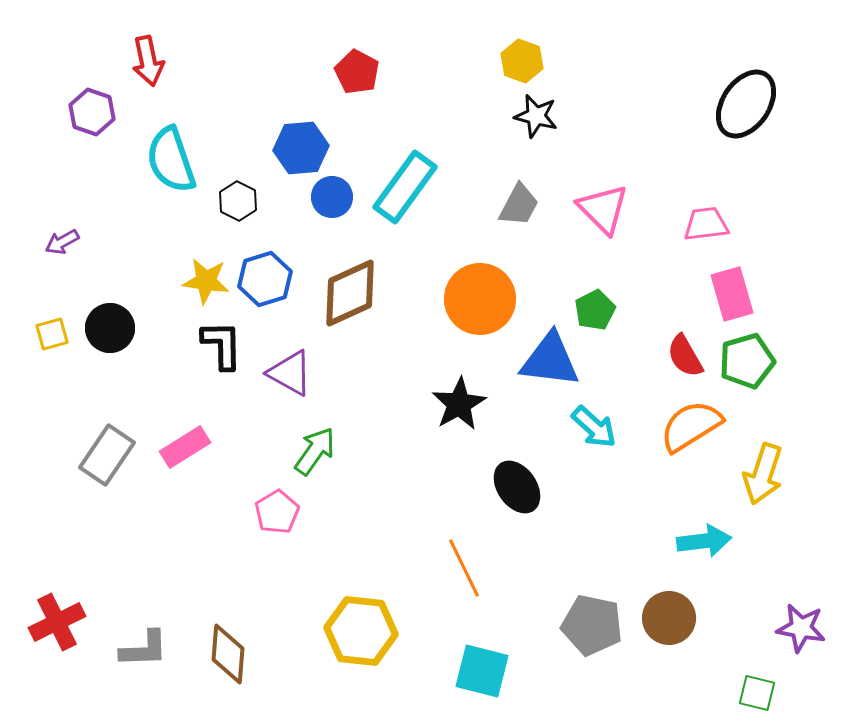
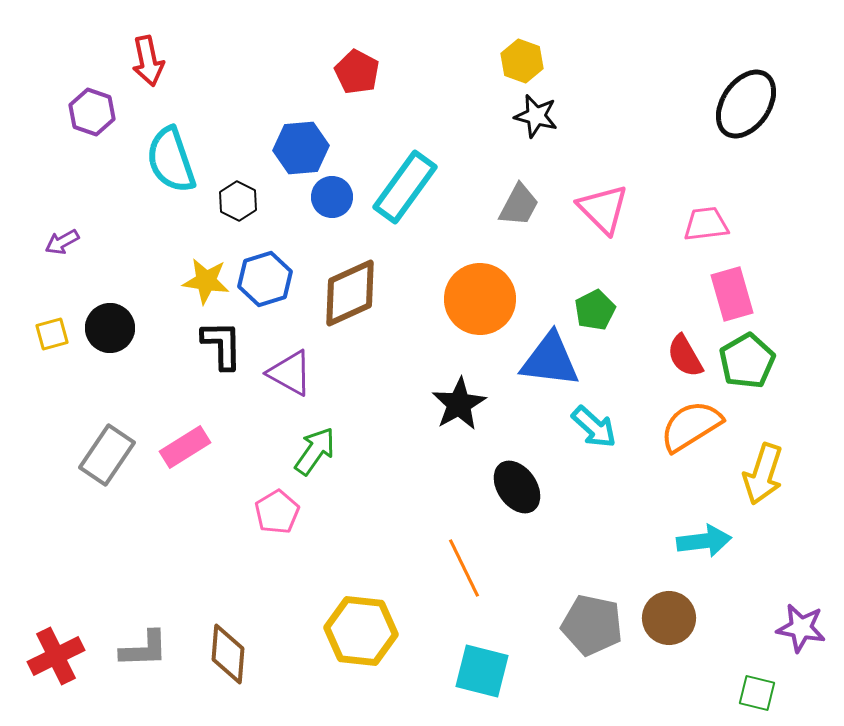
green pentagon at (747, 361): rotated 14 degrees counterclockwise
red cross at (57, 622): moved 1 px left, 34 px down
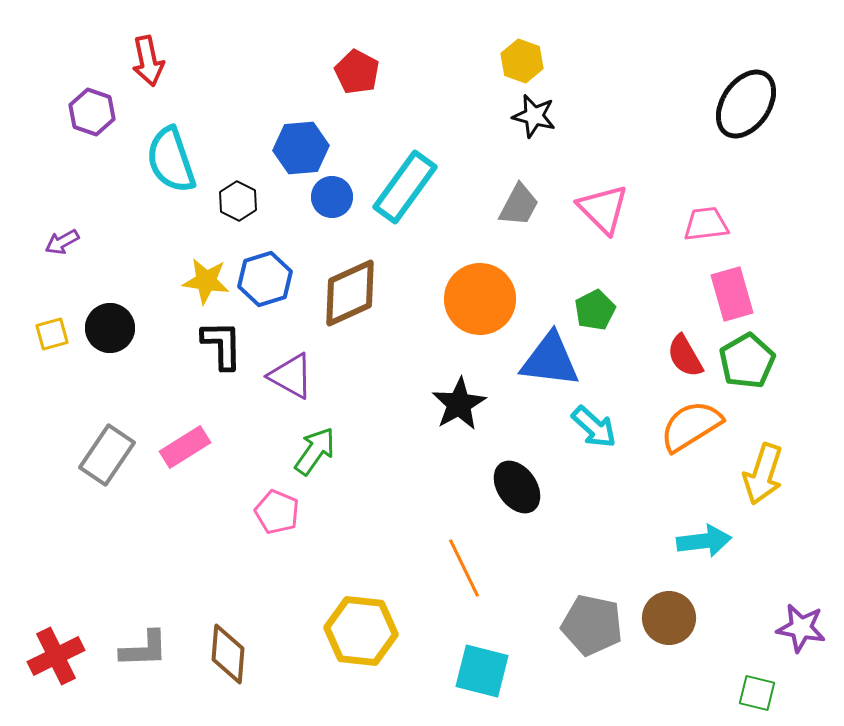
black star at (536, 116): moved 2 px left
purple triangle at (290, 373): moved 1 px right, 3 px down
pink pentagon at (277, 512): rotated 18 degrees counterclockwise
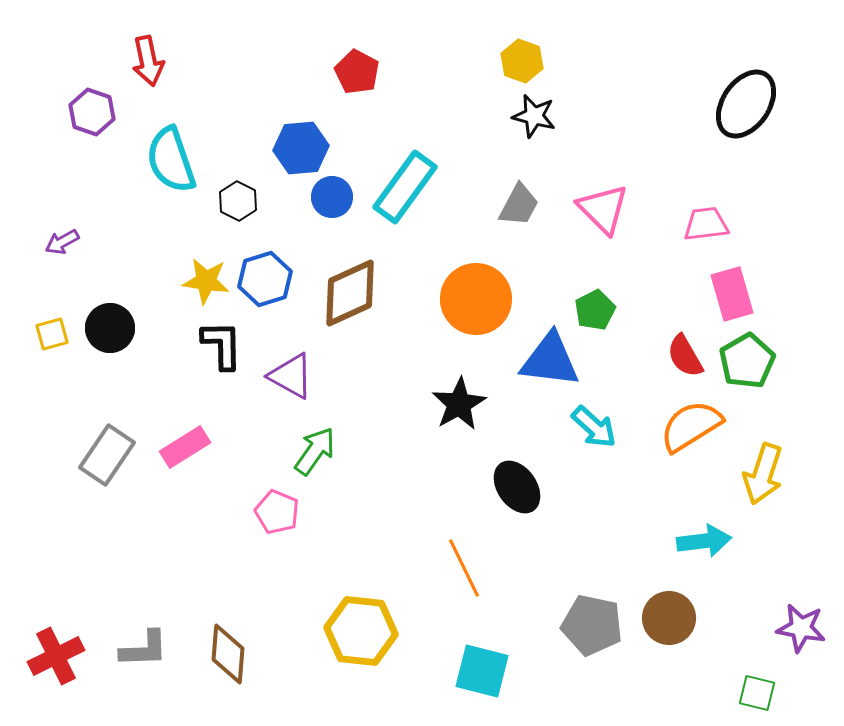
orange circle at (480, 299): moved 4 px left
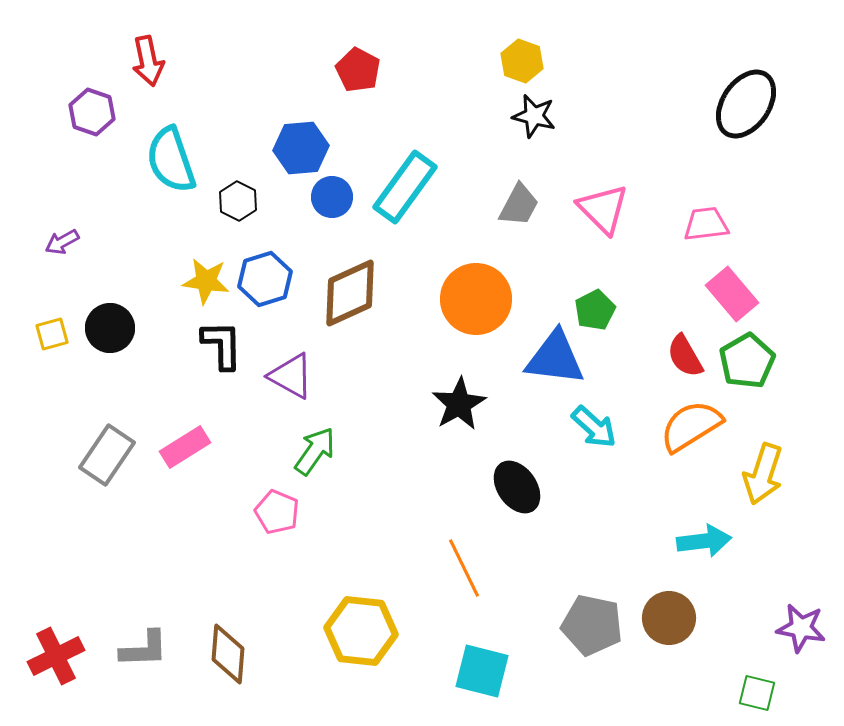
red pentagon at (357, 72): moved 1 px right, 2 px up
pink rectangle at (732, 294): rotated 24 degrees counterclockwise
blue triangle at (550, 360): moved 5 px right, 2 px up
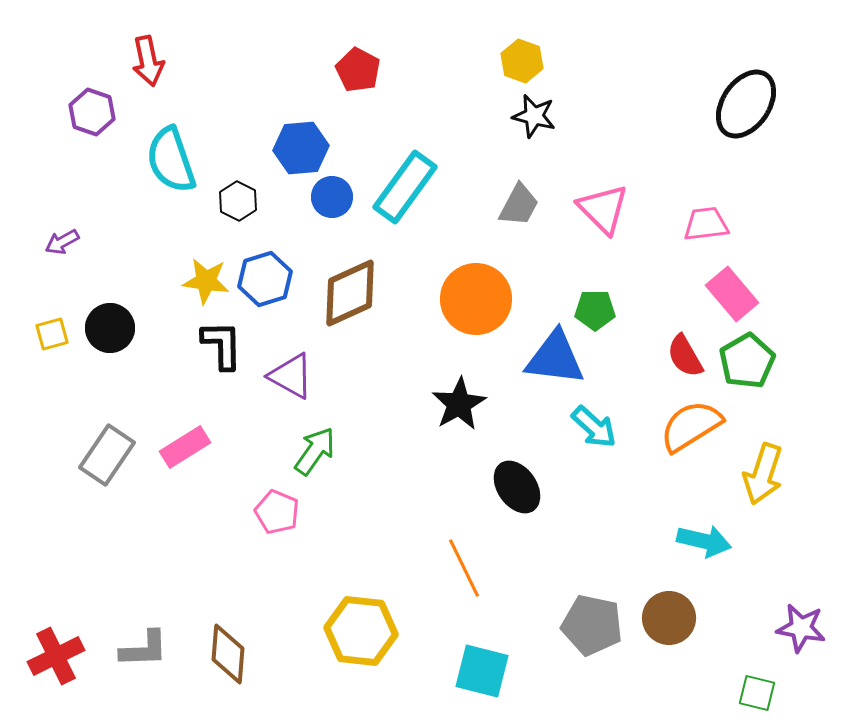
green pentagon at (595, 310): rotated 27 degrees clockwise
cyan arrow at (704, 541): rotated 20 degrees clockwise
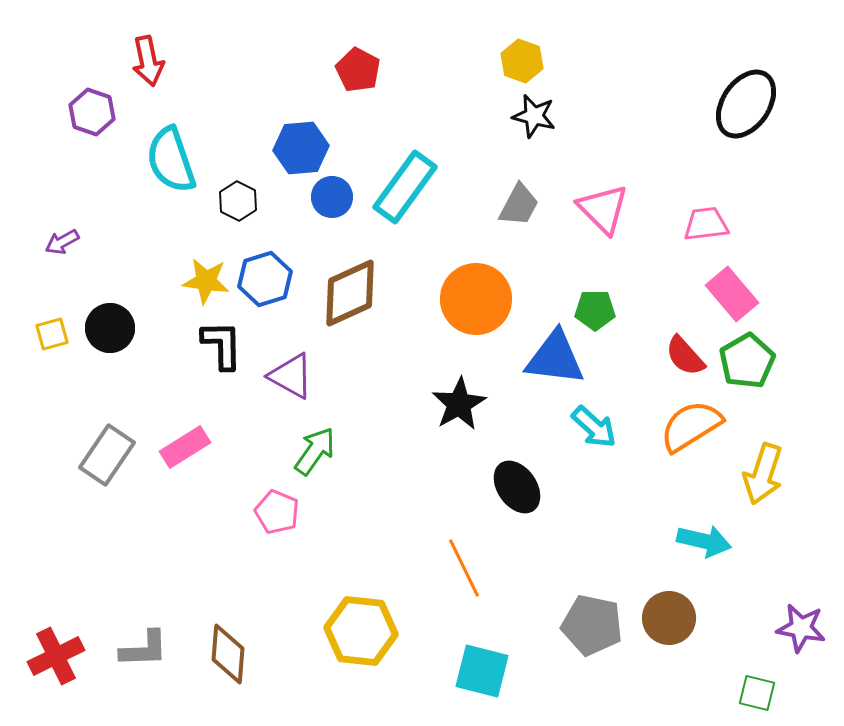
red semicircle at (685, 356): rotated 12 degrees counterclockwise
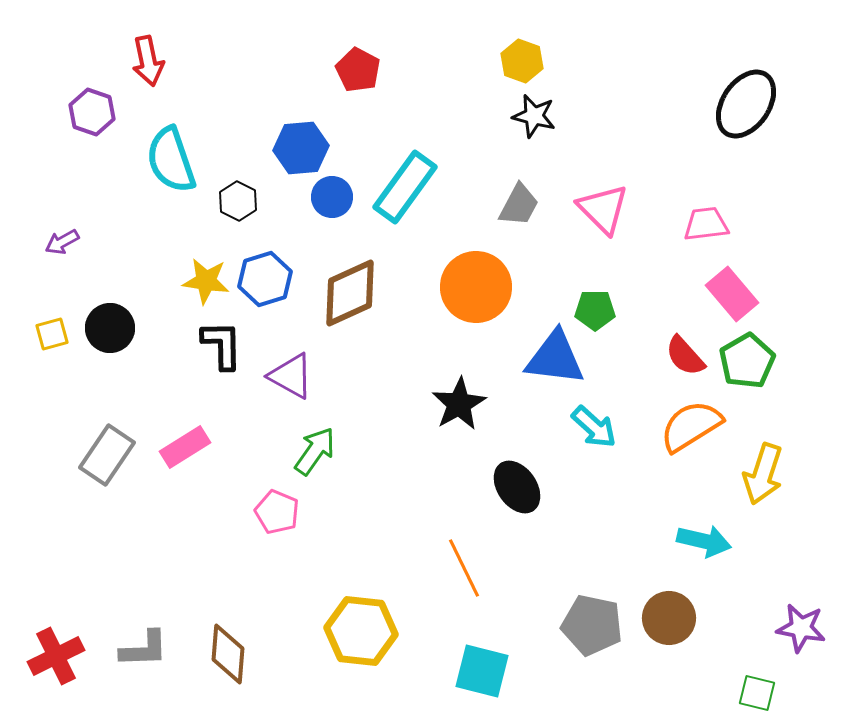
orange circle at (476, 299): moved 12 px up
